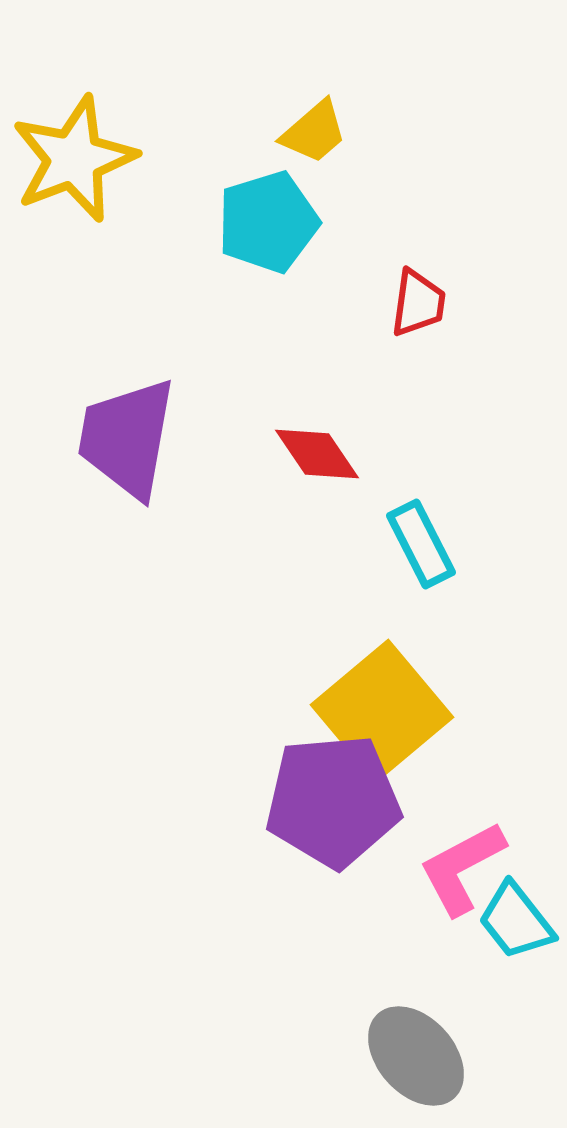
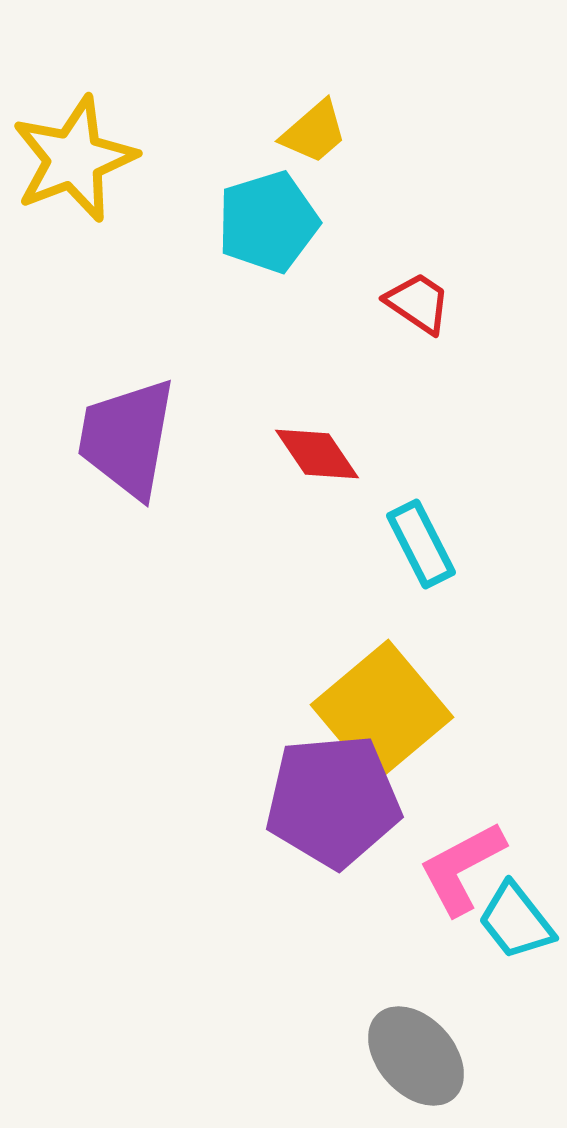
red trapezoid: rotated 64 degrees counterclockwise
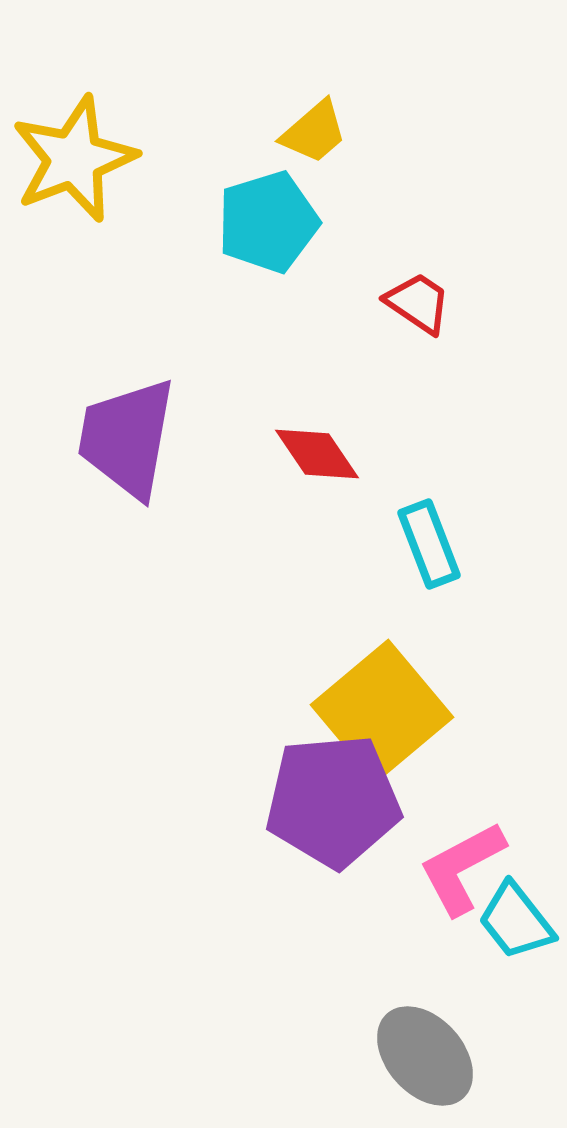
cyan rectangle: moved 8 px right; rotated 6 degrees clockwise
gray ellipse: moved 9 px right
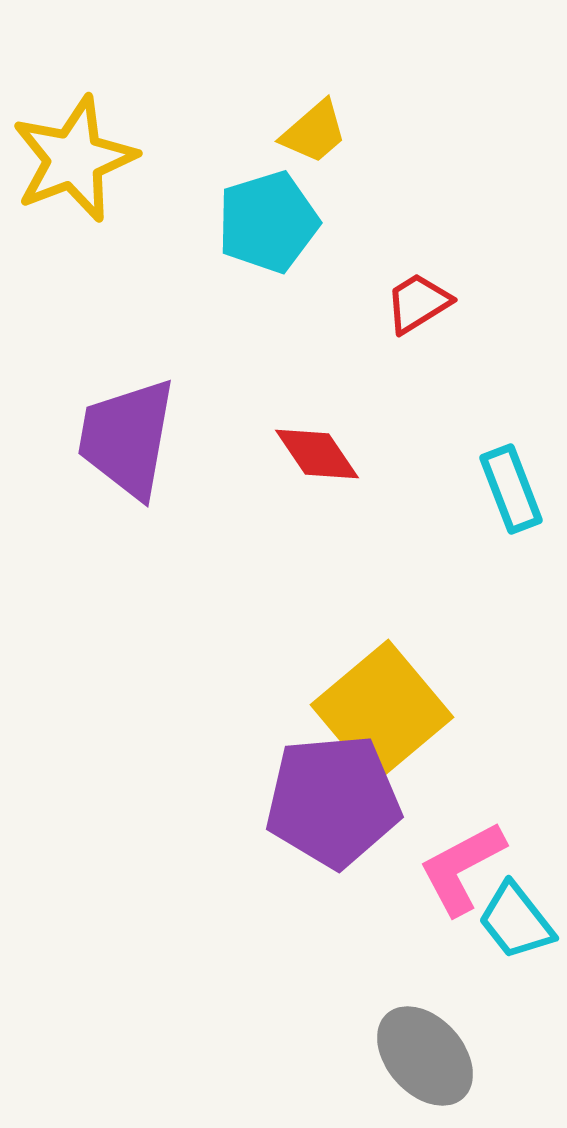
red trapezoid: rotated 66 degrees counterclockwise
cyan rectangle: moved 82 px right, 55 px up
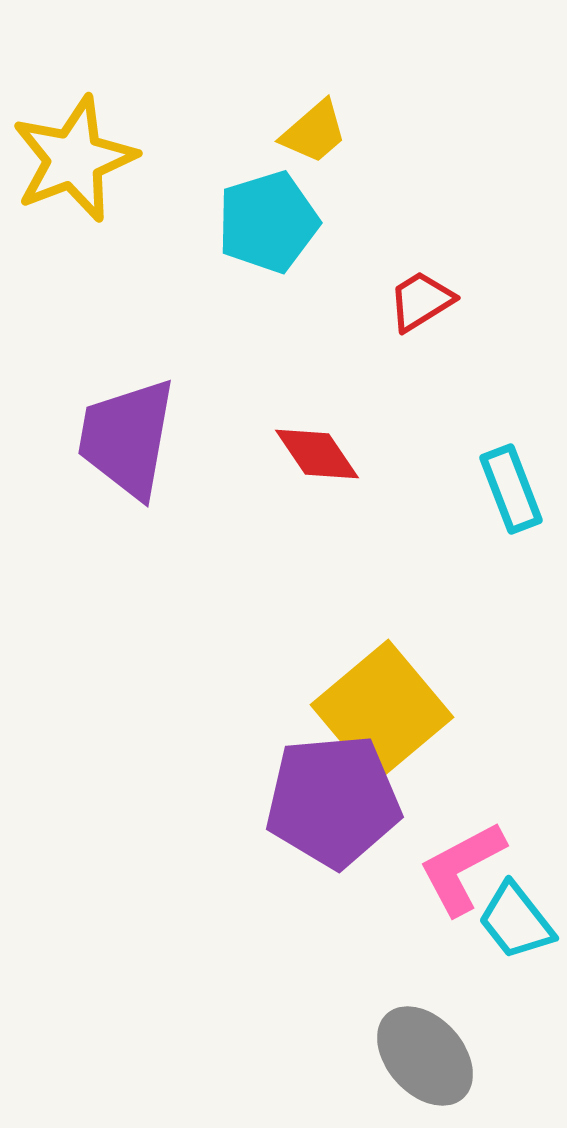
red trapezoid: moved 3 px right, 2 px up
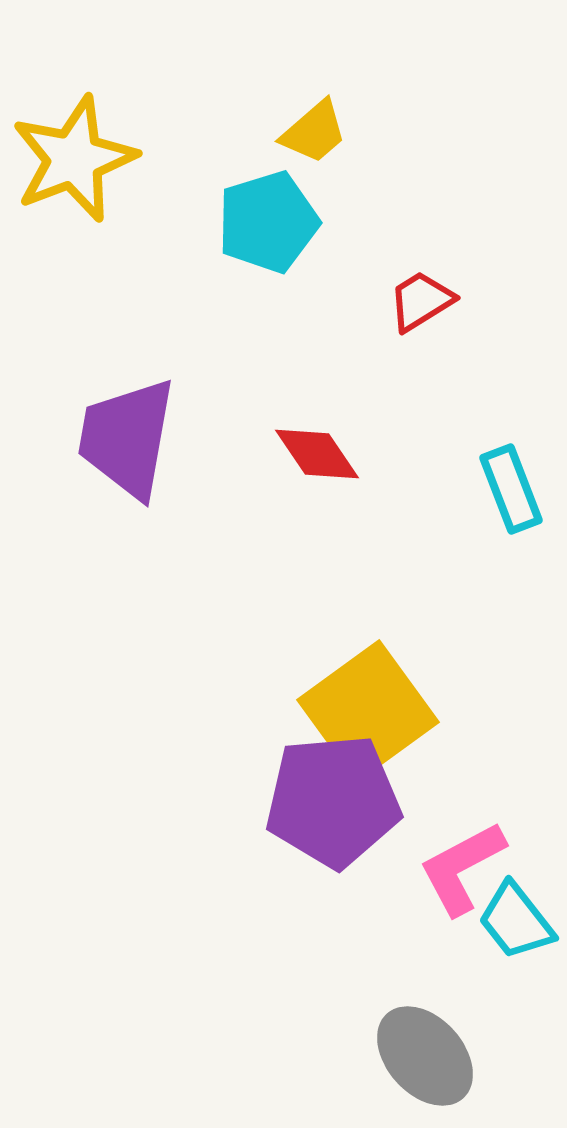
yellow square: moved 14 px left; rotated 4 degrees clockwise
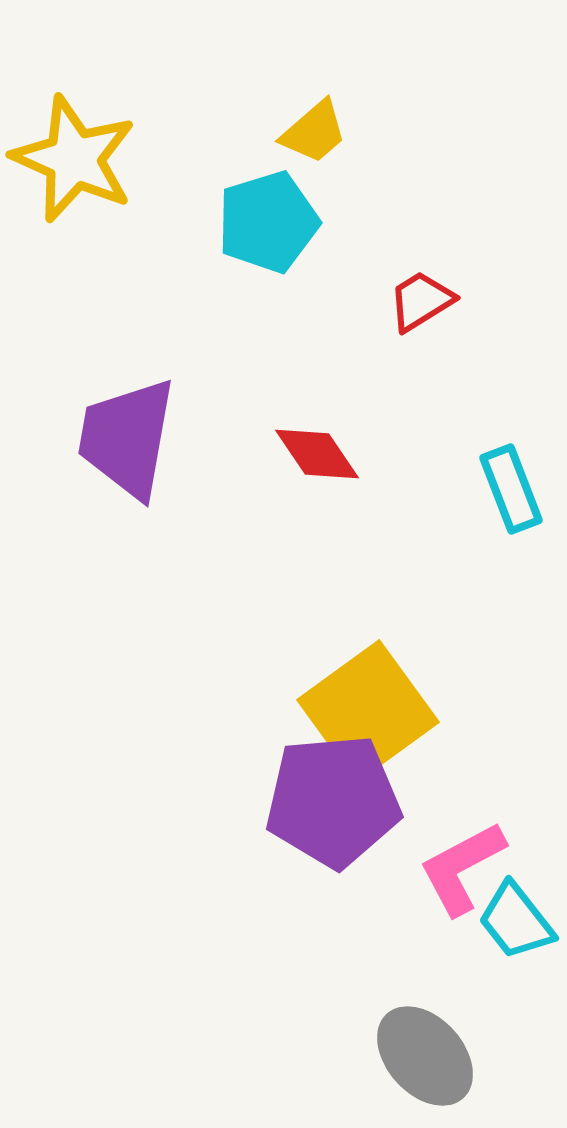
yellow star: rotated 27 degrees counterclockwise
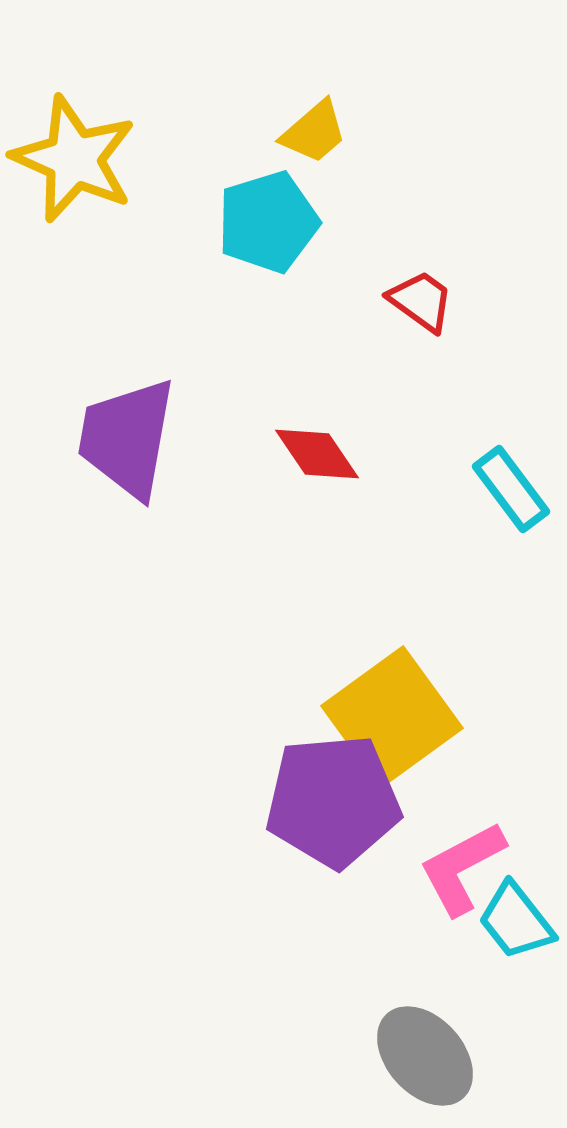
red trapezoid: rotated 68 degrees clockwise
cyan rectangle: rotated 16 degrees counterclockwise
yellow square: moved 24 px right, 6 px down
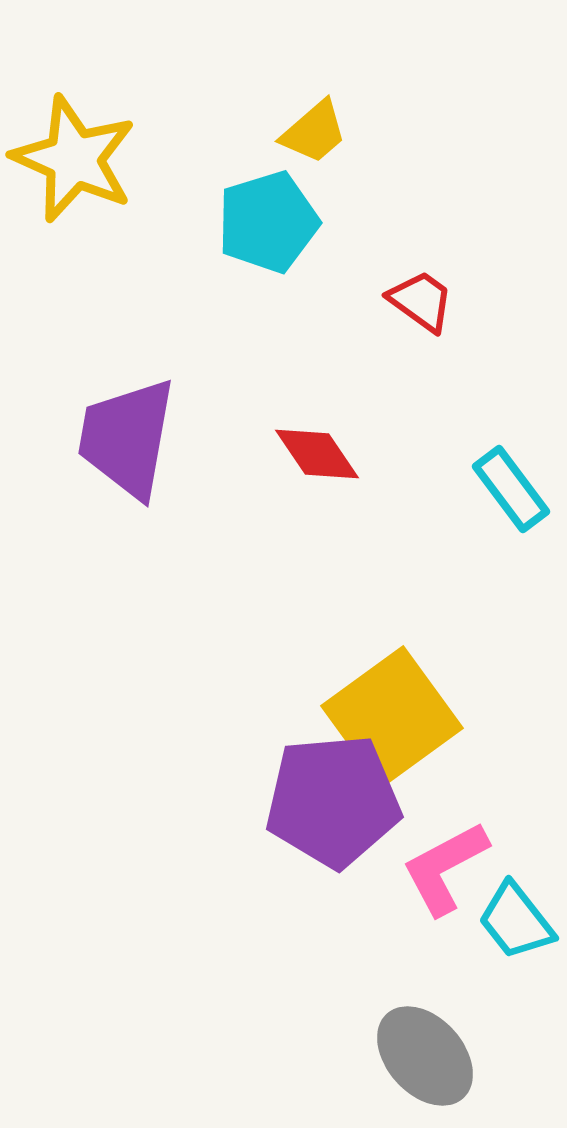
pink L-shape: moved 17 px left
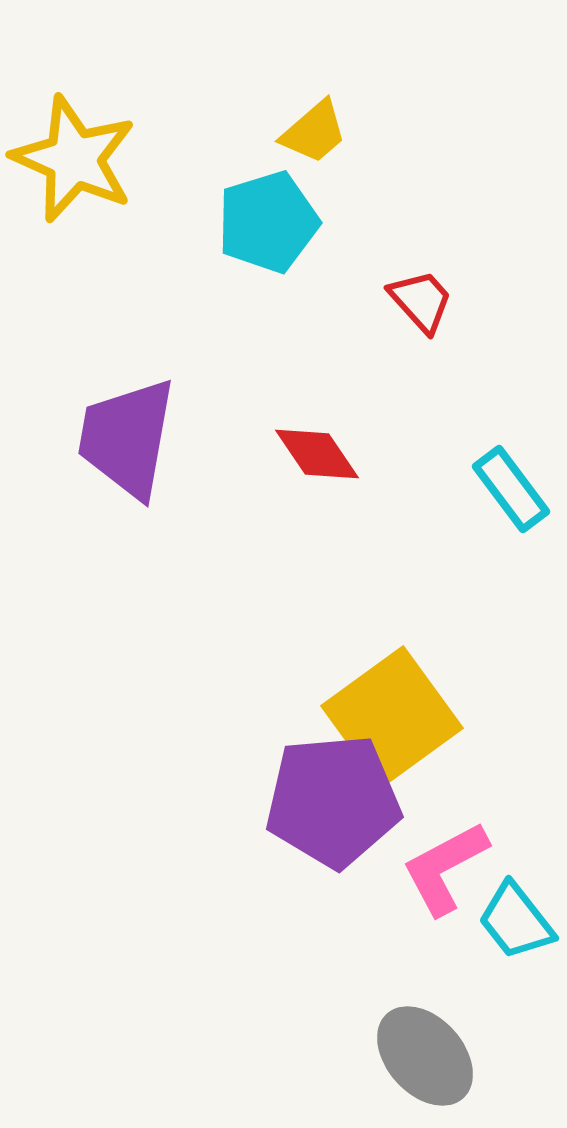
red trapezoid: rotated 12 degrees clockwise
